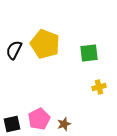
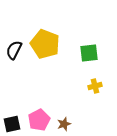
yellow cross: moved 4 px left, 1 px up
pink pentagon: moved 1 px down
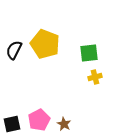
yellow cross: moved 9 px up
brown star: rotated 24 degrees counterclockwise
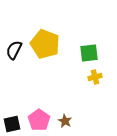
pink pentagon: rotated 10 degrees counterclockwise
brown star: moved 1 px right, 3 px up
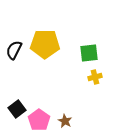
yellow pentagon: rotated 20 degrees counterclockwise
black square: moved 5 px right, 15 px up; rotated 24 degrees counterclockwise
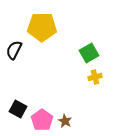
yellow pentagon: moved 3 px left, 17 px up
green square: rotated 24 degrees counterclockwise
black square: moved 1 px right; rotated 24 degrees counterclockwise
pink pentagon: moved 3 px right
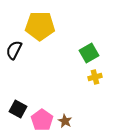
yellow pentagon: moved 2 px left, 1 px up
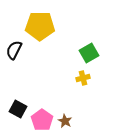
yellow cross: moved 12 px left, 1 px down
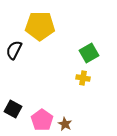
yellow cross: rotated 24 degrees clockwise
black square: moved 5 px left
brown star: moved 3 px down
